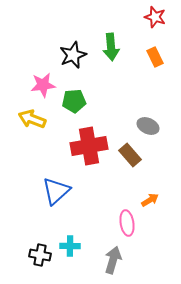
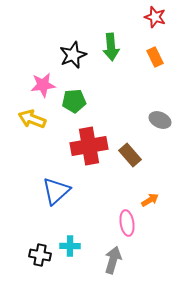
gray ellipse: moved 12 px right, 6 px up
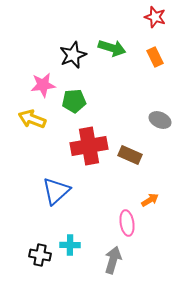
green arrow: moved 1 px right, 1 px down; rotated 68 degrees counterclockwise
brown rectangle: rotated 25 degrees counterclockwise
cyan cross: moved 1 px up
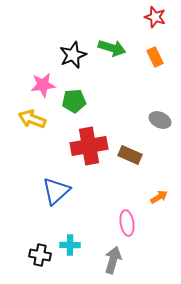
orange arrow: moved 9 px right, 3 px up
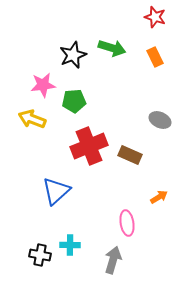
red cross: rotated 12 degrees counterclockwise
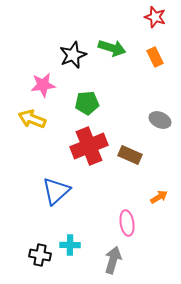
green pentagon: moved 13 px right, 2 px down
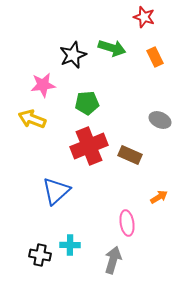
red star: moved 11 px left
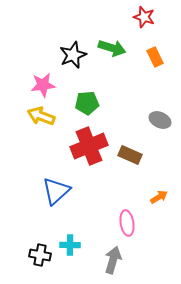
yellow arrow: moved 9 px right, 3 px up
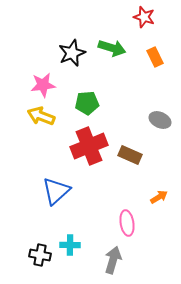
black star: moved 1 px left, 2 px up
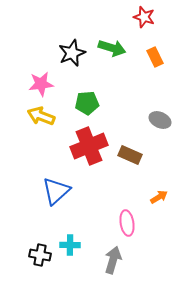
pink star: moved 2 px left, 1 px up
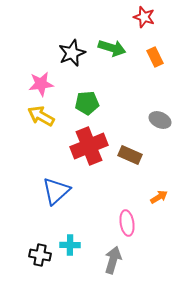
yellow arrow: rotated 8 degrees clockwise
